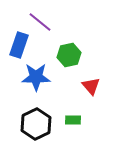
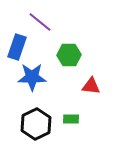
blue rectangle: moved 2 px left, 2 px down
green hexagon: rotated 10 degrees clockwise
blue star: moved 4 px left
red triangle: rotated 42 degrees counterclockwise
green rectangle: moved 2 px left, 1 px up
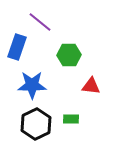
blue star: moved 8 px down
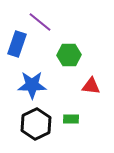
blue rectangle: moved 3 px up
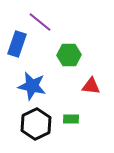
blue star: moved 1 px down; rotated 12 degrees clockwise
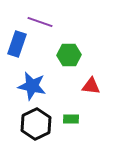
purple line: rotated 20 degrees counterclockwise
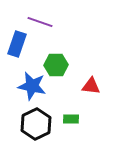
green hexagon: moved 13 px left, 10 px down
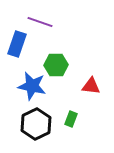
green rectangle: rotated 70 degrees counterclockwise
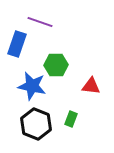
black hexagon: rotated 12 degrees counterclockwise
